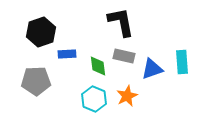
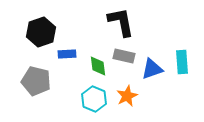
gray pentagon: rotated 16 degrees clockwise
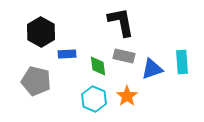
black hexagon: rotated 12 degrees counterclockwise
orange star: rotated 10 degrees counterclockwise
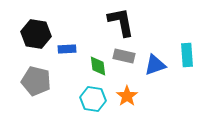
black hexagon: moved 5 px left, 2 px down; rotated 20 degrees counterclockwise
blue rectangle: moved 5 px up
cyan rectangle: moved 5 px right, 7 px up
blue triangle: moved 3 px right, 4 px up
cyan hexagon: moved 1 px left; rotated 15 degrees counterclockwise
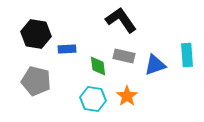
black L-shape: moved 2 px up; rotated 24 degrees counterclockwise
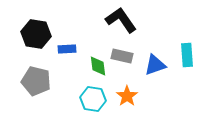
gray rectangle: moved 2 px left
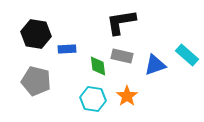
black L-shape: moved 2 px down; rotated 64 degrees counterclockwise
cyan rectangle: rotated 45 degrees counterclockwise
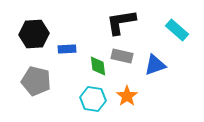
black hexagon: moved 2 px left; rotated 12 degrees counterclockwise
cyan rectangle: moved 10 px left, 25 px up
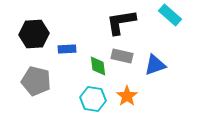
cyan rectangle: moved 7 px left, 15 px up
